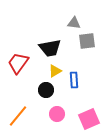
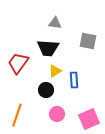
gray triangle: moved 19 px left
gray square: moved 1 px right; rotated 18 degrees clockwise
black trapezoid: moved 2 px left; rotated 15 degrees clockwise
orange line: moved 1 px left, 1 px up; rotated 20 degrees counterclockwise
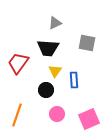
gray triangle: rotated 32 degrees counterclockwise
gray square: moved 1 px left, 2 px down
yellow triangle: rotated 24 degrees counterclockwise
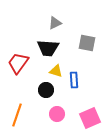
yellow triangle: moved 1 px right; rotated 48 degrees counterclockwise
pink square: moved 1 px right, 1 px up
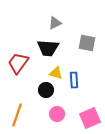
yellow triangle: moved 2 px down
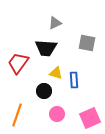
black trapezoid: moved 2 px left
black circle: moved 2 px left, 1 px down
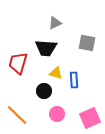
red trapezoid: rotated 20 degrees counterclockwise
orange line: rotated 65 degrees counterclockwise
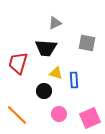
pink circle: moved 2 px right
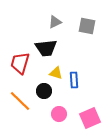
gray triangle: moved 1 px up
gray square: moved 17 px up
black trapezoid: rotated 10 degrees counterclockwise
red trapezoid: moved 2 px right
orange line: moved 3 px right, 14 px up
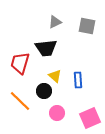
yellow triangle: moved 1 px left, 3 px down; rotated 24 degrees clockwise
blue rectangle: moved 4 px right
pink circle: moved 2 px left, 1 px up
